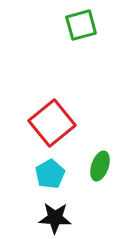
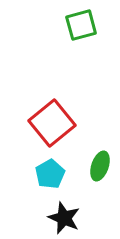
black star: moved 9 px right; rotated 20 degrees clockwise
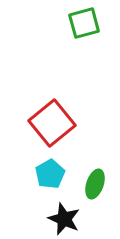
green square: moved 3 px right, 2 px up
green ellipse: moved 5 px left, 18 px down
black star: moved 1 px down
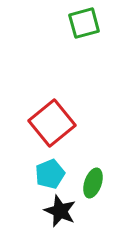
cyan pentagon: rotated 8 degrees clockwise
green ellipse: moved 2 px left, 1 px up
black star: moved 4 px left, 8 px up
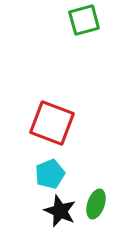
green square: moved 3 px up
red square: rotated 30 degrees counterclockwise
green ellipse: moved 3 px right, 21 px down
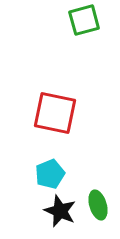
red square: moved 3 px right, 10 px up; rotated 9 degrees counterclockwise
green ellipse: moved 2 px right, 1 px down; rotated 36 degrees counterclockwise
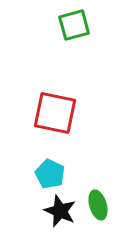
green square: moved 10 px left, 5 px down
cyan pentagon: rotated 24 degrees counterclockwise
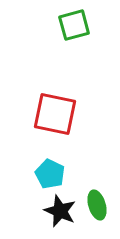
red square: moved 1 px down
green ellipse: moved 1 px left
